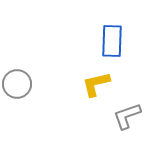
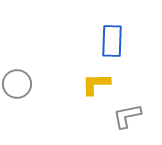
yellow L-shape: rotated 12 degrees clockwise
gray L-shape: rotated 8 degrees clockwise
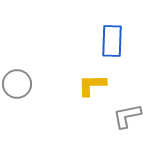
yellow L-shape: moved 4 px left, 1 px down
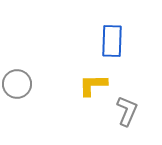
yellow L-shape: moved 1 px right
gray L-shape: moved 5 px up; rotated 124 degrees clockwise
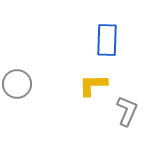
blue rectangle: moved 5 px left, 1 px up
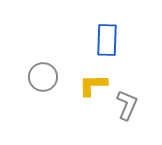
gray circle: moved 26 px right, 7 px up
gray L-shape: moved 6 px up
